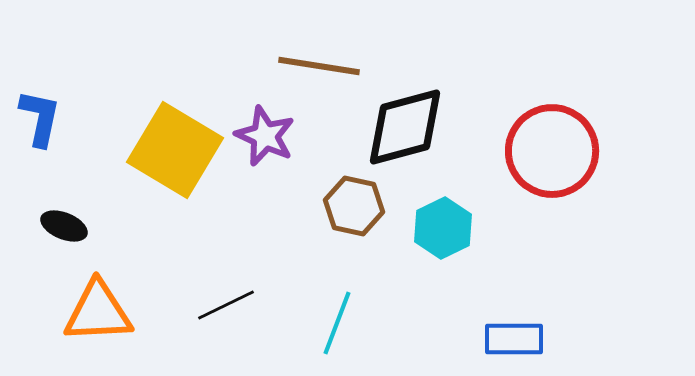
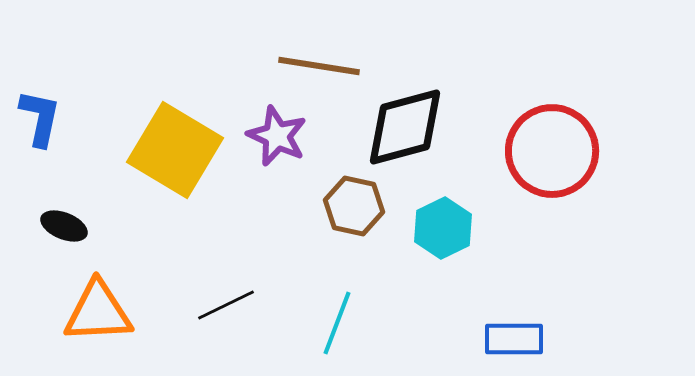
purple star: moved 12 px right
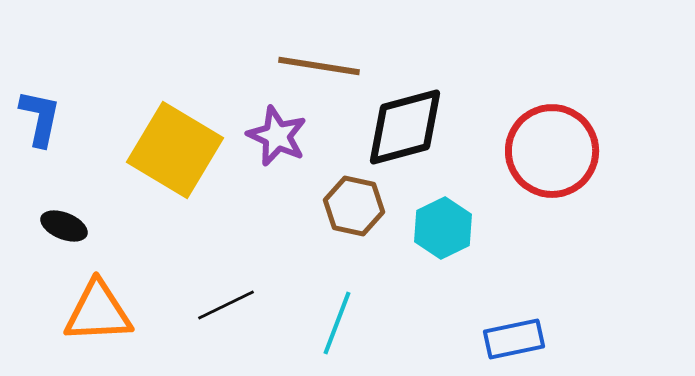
blue rectangle: rotated 12 degrees counterclockwise
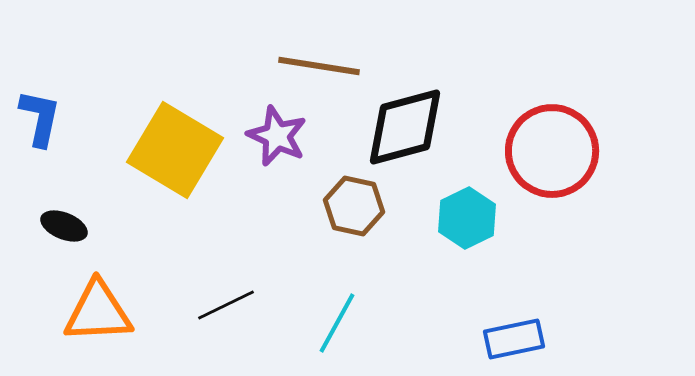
cyan hexagon: moved 24 px right, 10 px up
cyan line: rotated 8 degrees clockwise
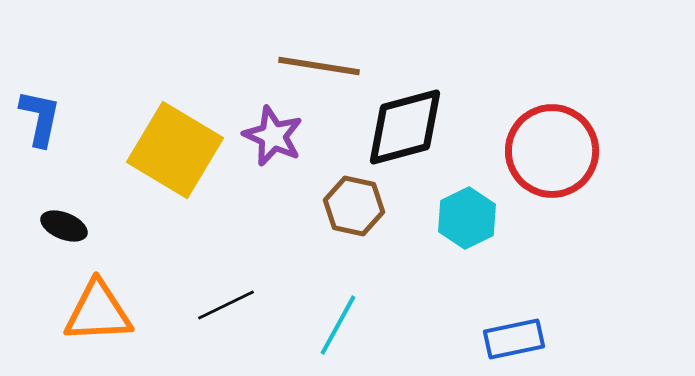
purple star: moved 4 px left
cyan line: moved 1 px right, 2 px down
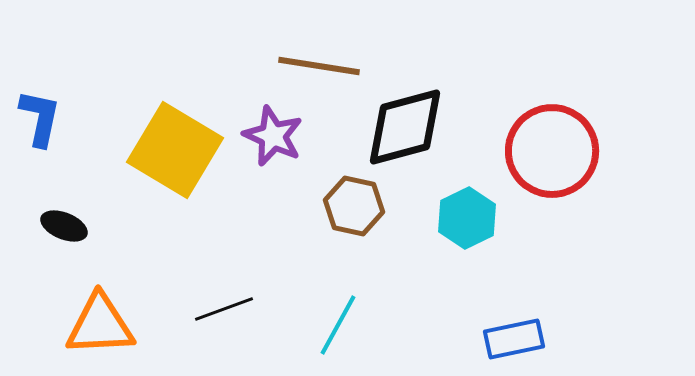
black line: moved 2 px left, 4 px down; rotated 6 degrees clockwise
orange triangle: moved 2 px right, 13 px down
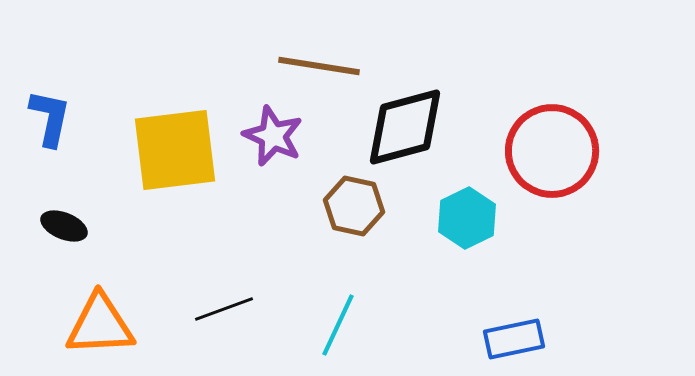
blue L-shape: moved 10 px right
yellow square: rotated 38 degrees counterclockwise
cyan line: rotated 4 degrees counterclockwise
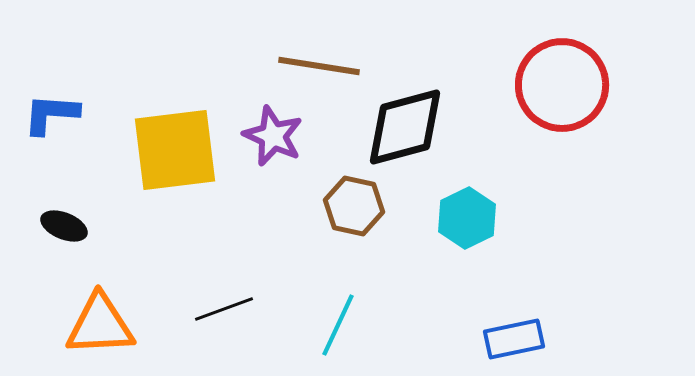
blue L-shape: moved 1 px right, 4 px up; rotated 98 degrees counterclockwise
red circle: moved 10 px right, 66 px up
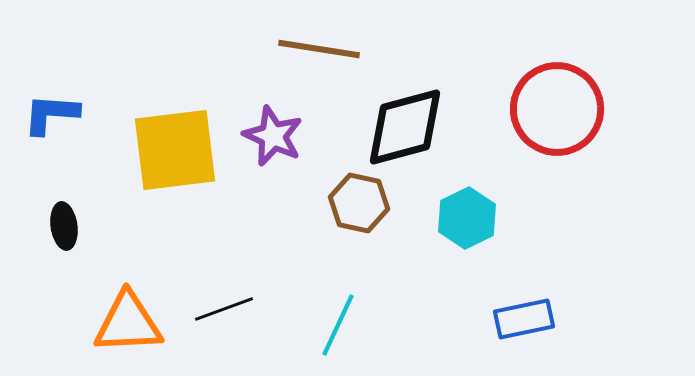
brown line: moved 17 px up
red circle: moved 5 px left, 24 px down
brown hexagon: moved 5 px right, 3 px up
black ellipse: rotated 60 degrees clockwise
orange triangle: moved 28 px right, 2 px up
blue rectangle: moved 10 px right, 20 px up
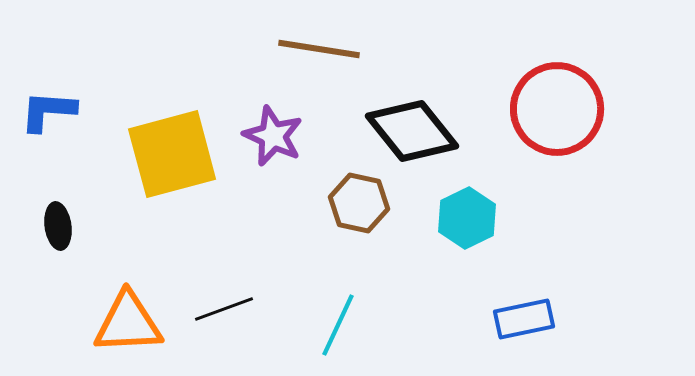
blue L-shape: moved 3 px left, 3 px up
black diamond: moved 7 px right, 4 px down; rotated 66 degrees clockwise
yellow square: moved 3 px left, 4 px down; rotated 8 degrees counterclockwise
black ellipse: moved 6 px left
